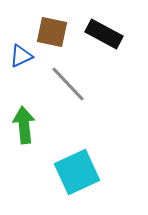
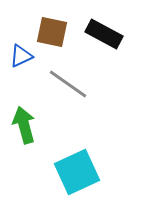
gray line: rotated 12 degrees counterclockwise
green arrow: rotated 9 degrees counterclockwise
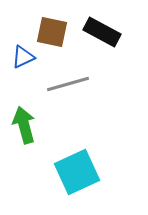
black rectangle: moved 2 px left, 2 px up
blue triangle: moved 2 px right, 1 px down
gray line: rotated 51 degrees counterclockwise
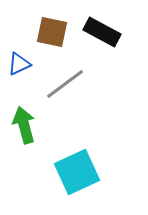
blue triangle: moved 4 px left, 7 px down
gray line: moved 3 px left; rotated 21 degrees counterclockwise
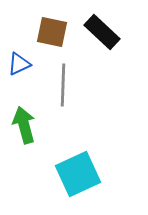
black rectangle: rotated 15 degrees clockwise
gray line: moved 2 px left, 1 px down; rotated 51 degrees counterclockwise
cyan square: moved 1 px right, 2 px down
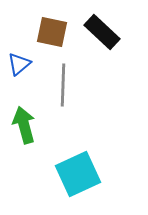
blue triangle: rotated 15 degrees counterclockwise
